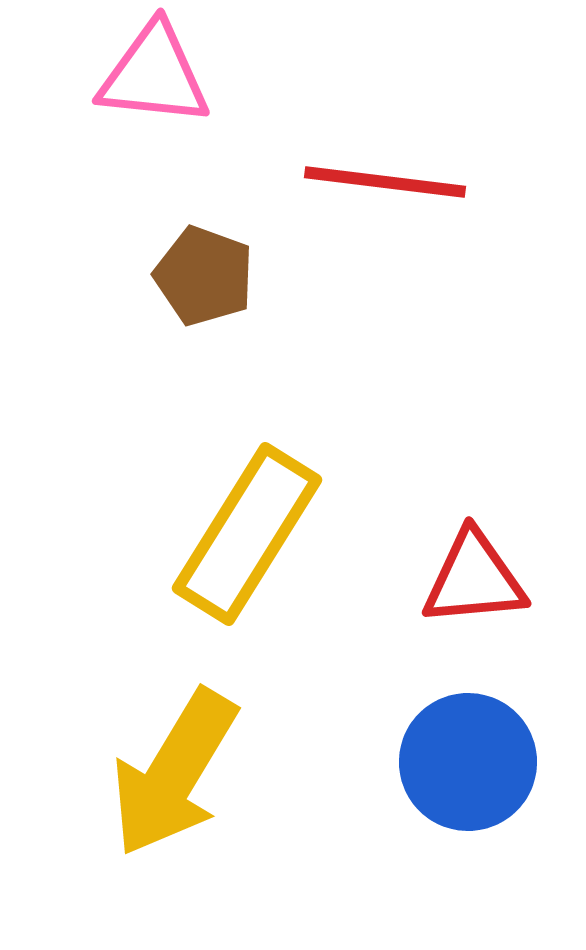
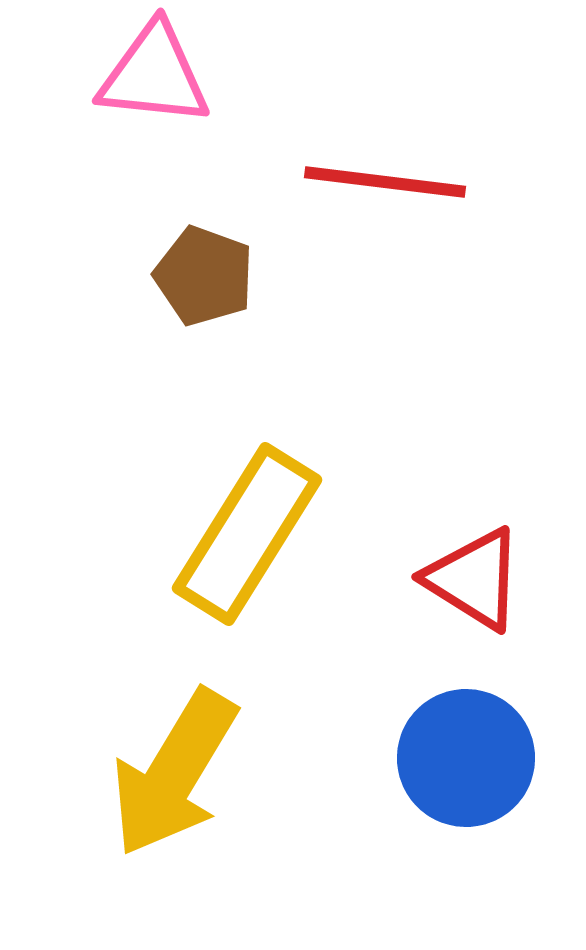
red triangle: rotated 37 degrees clockwise
blue circle: moved 2 px left, 4 px up
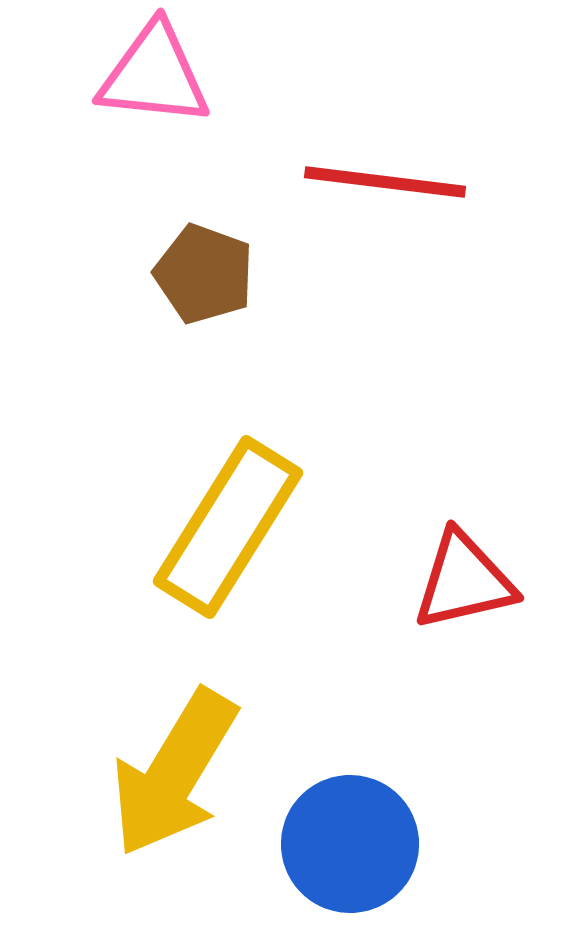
brown pentagon: moved 2 px up
yellow rectangle: moved 19 px left, 7 px up
red triangle: moved 10 px left, 2 px down; rotated 45 degrees counterclockwise
blue circle: moved 116 px left, 86 px down
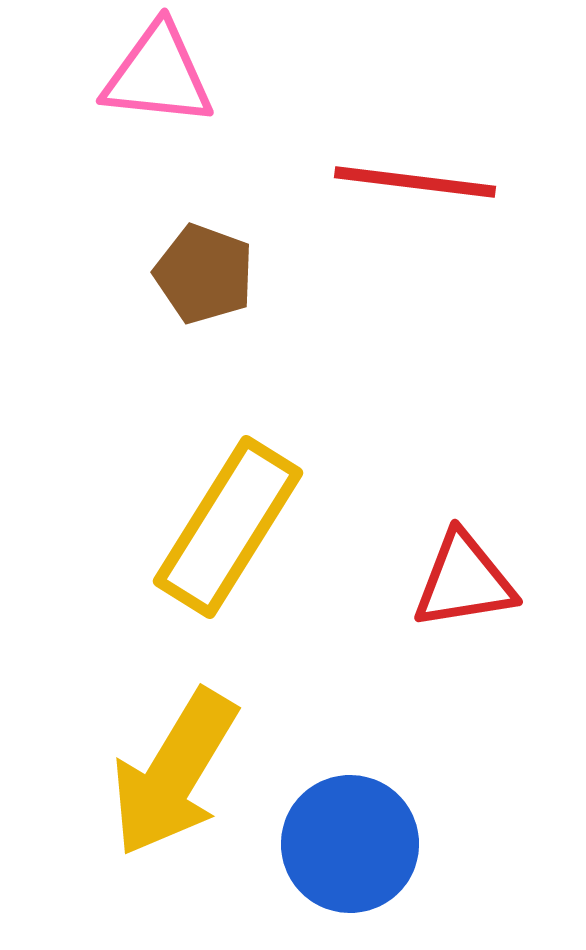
pink triangle: moved 4 px right
red line: moved 30 px right
red triangle: rotated 4 degrees clockwise
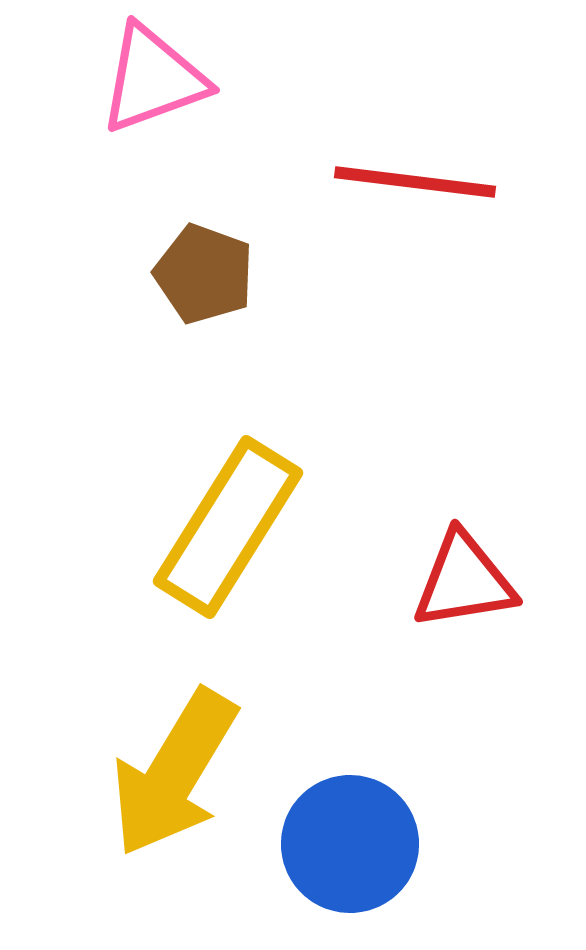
pink triangle: moved 5 px left, 4 px down; rotated 26 degrees counterclockwise
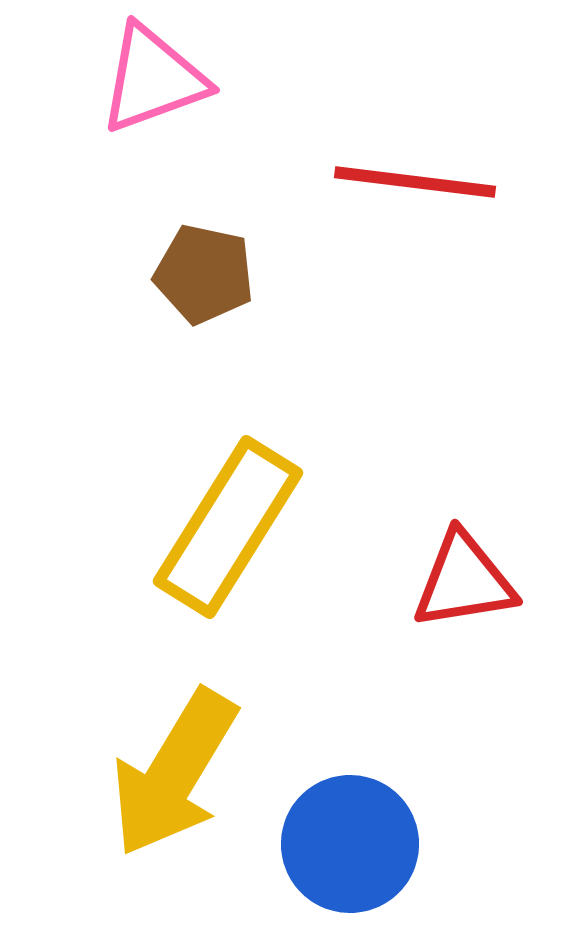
brown pentagon: rotated 8 degrees counterclockwise
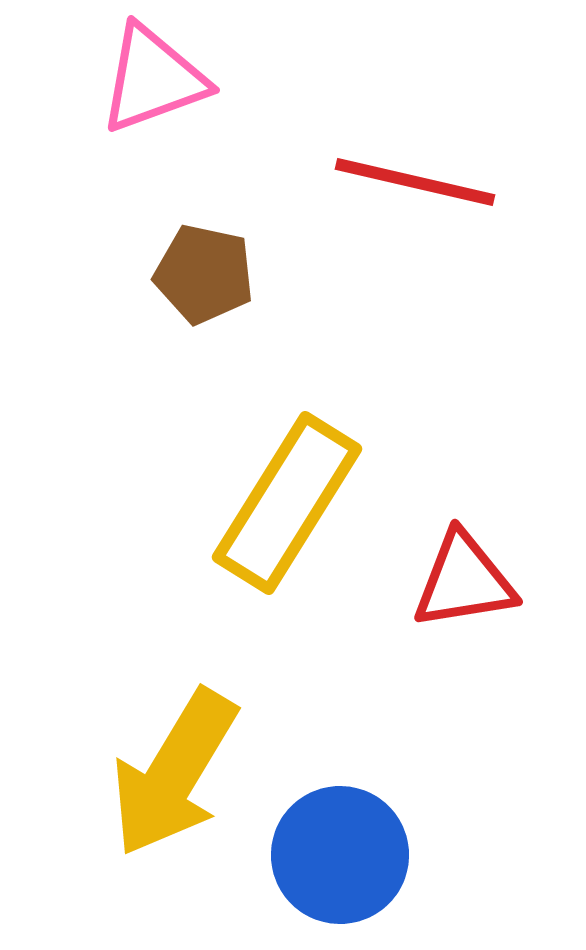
red line: rotated 6 degrees clockwise
yellow rectangle: moved 59 px right, 24 px up
blue circle: moved 10 px left, 11 px down
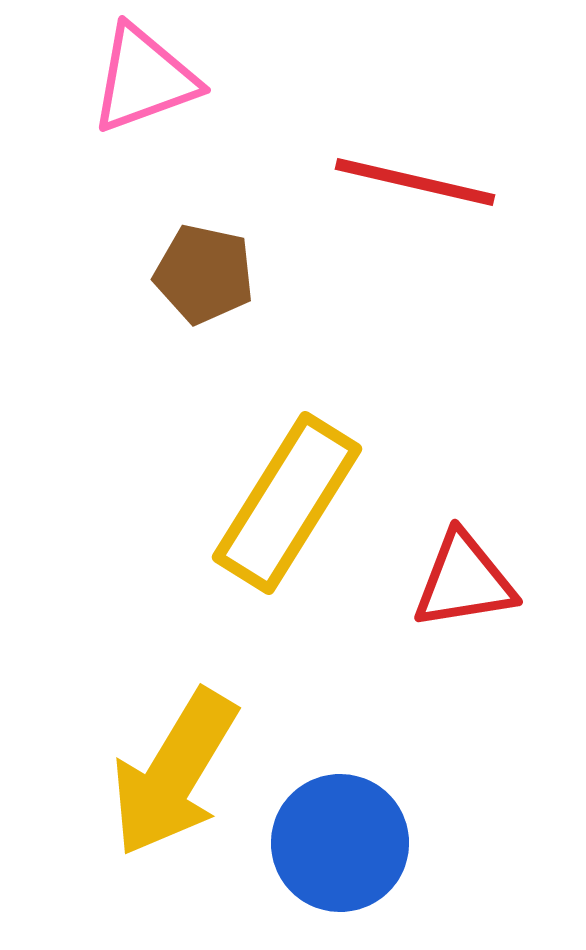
pink triangle: moved 9 px left
blue circle: moved 12 px up
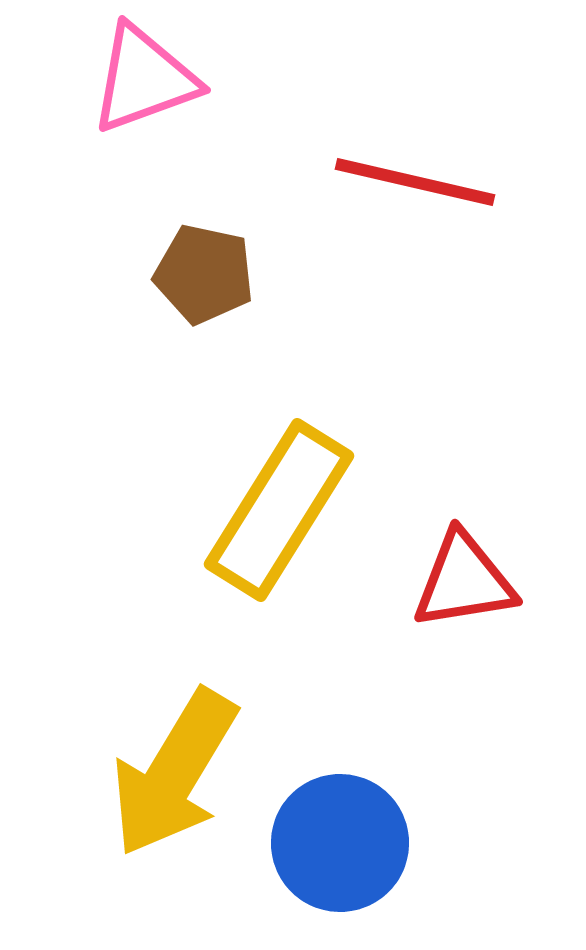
yellow rectangle: moved 8 px left, 7 px down
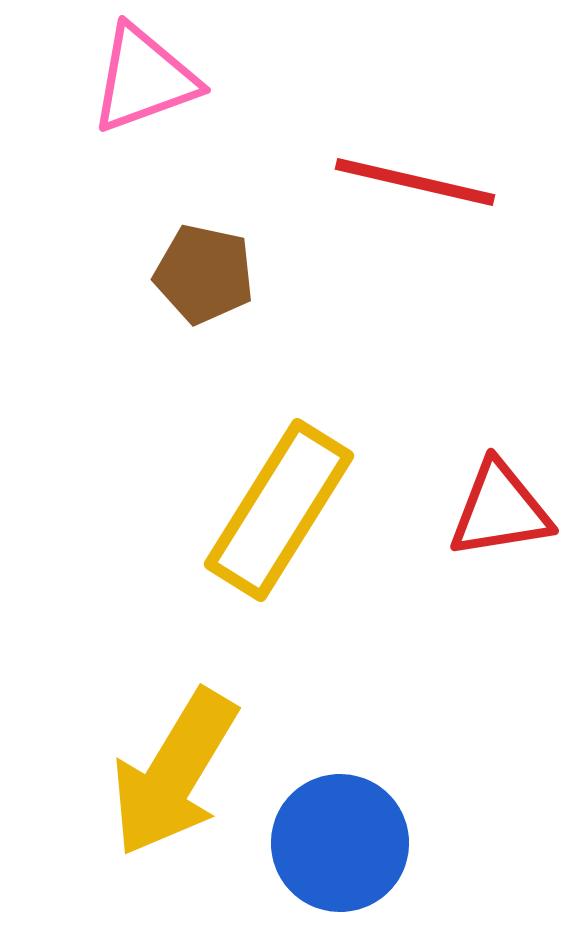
red triangle: moved 36 px right, 71 px up
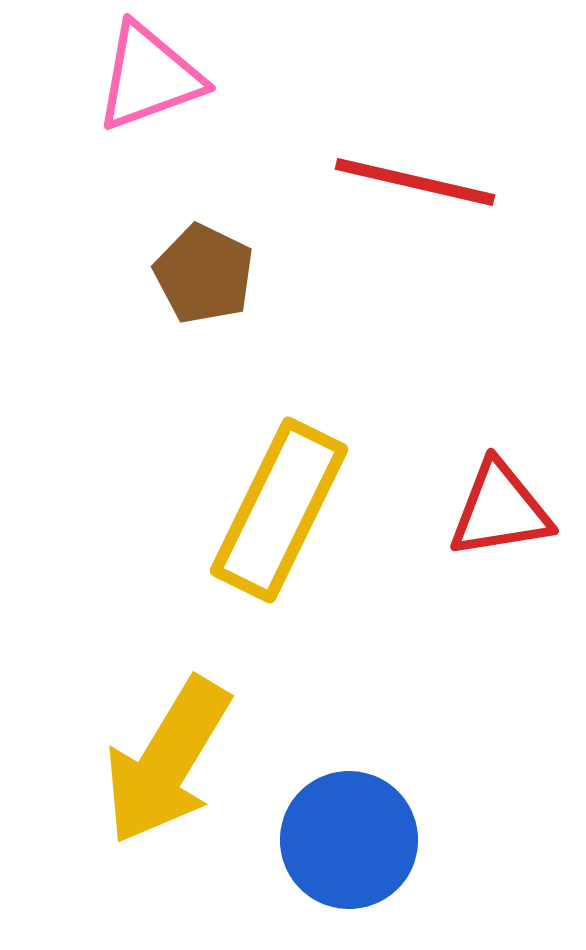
pink triangle: moved 5 px right, 2 px up
brown pentagon: rotated 14 degrees clockwise
yellow rectangle: rotated 6 degrees counterclockwise
yellow arrow: moved 7 px left, 12 px up
blue circle: moved 9 px right, 3 px up
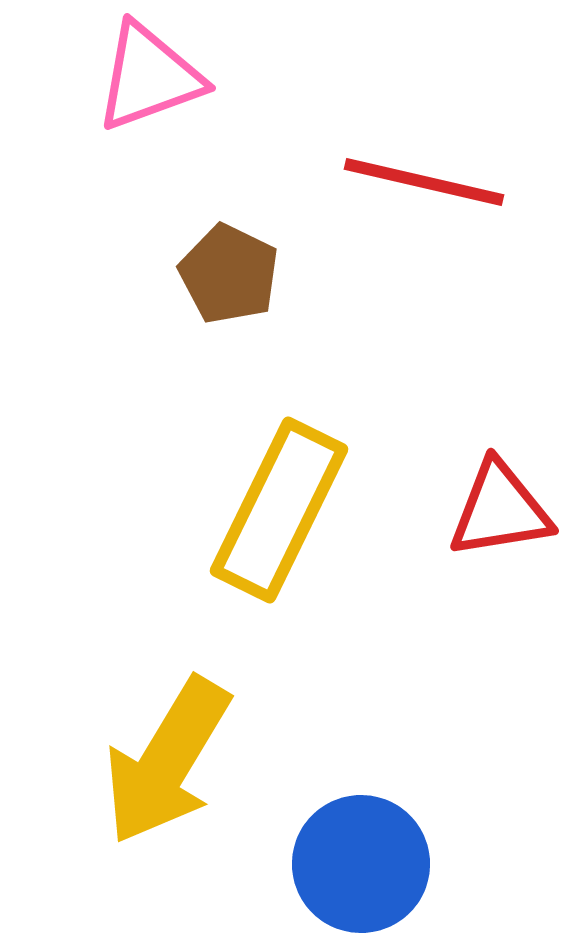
red line: moved 9 px right
brown pentagon: moved 25 px right
blue circle: moved 12 px right, 24 px down
